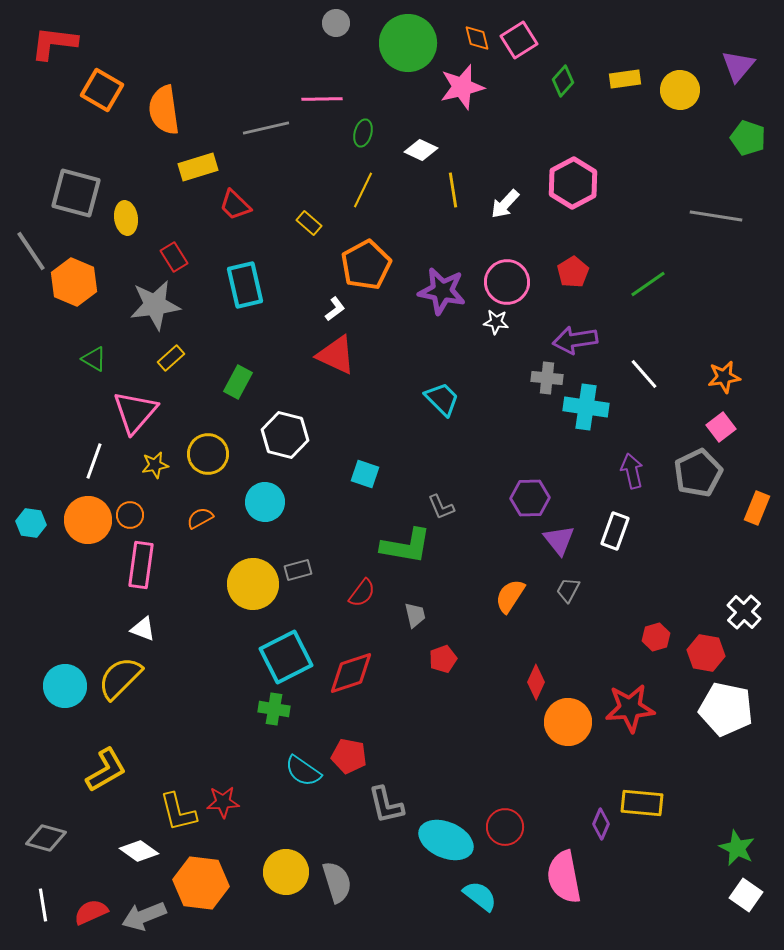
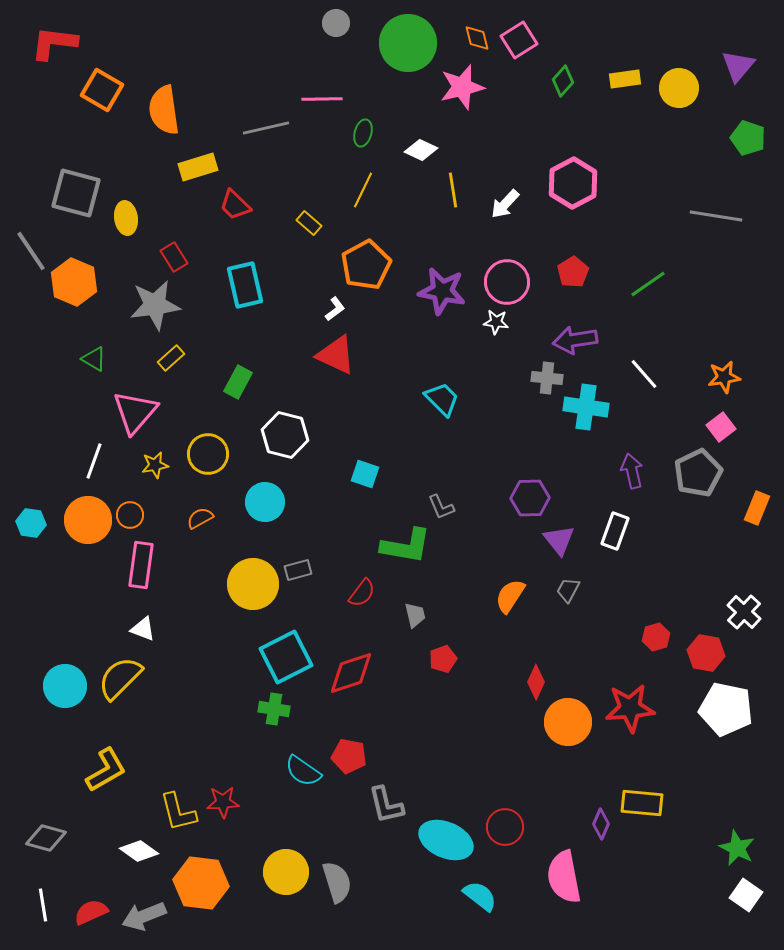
yellow circle at (680, 90): moved 1 px left, 2 px up
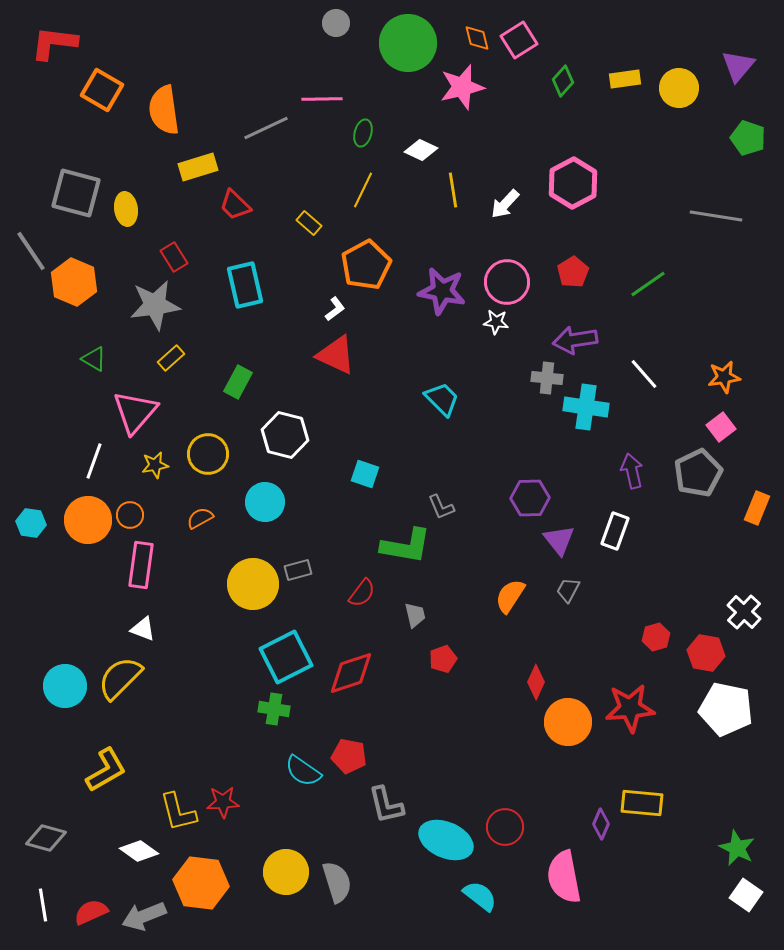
gray line at (266, 128): rotated 12 degrees counterclockwise
yellow ellipse at (126, 218): moved 9 px up
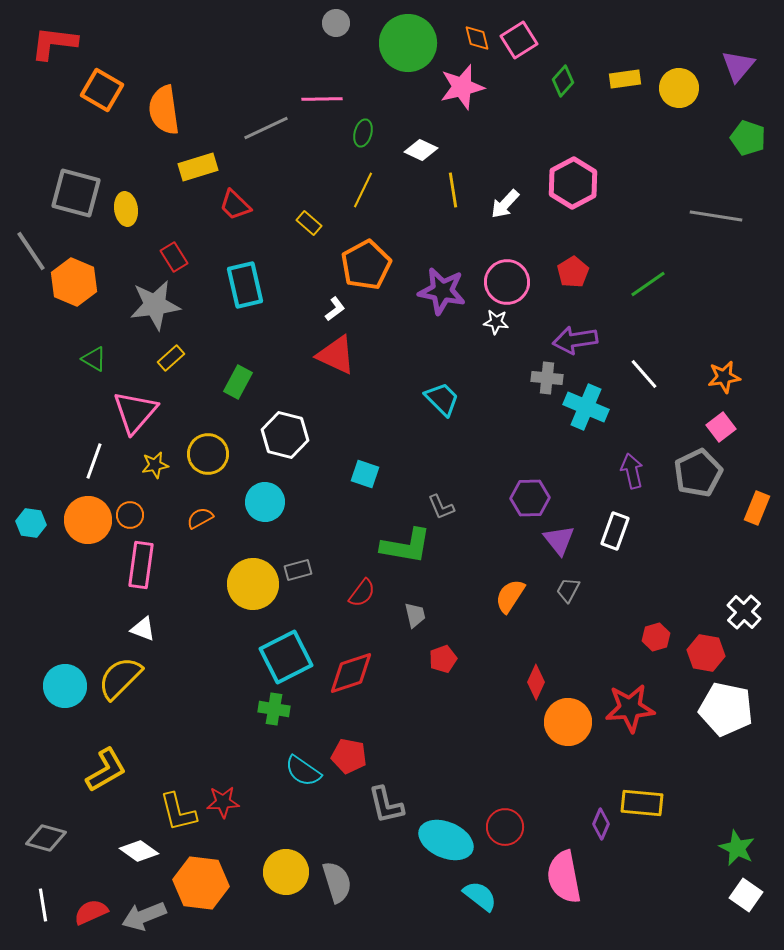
cyan cross at (586, 407): rotated 15 degrees clockwise
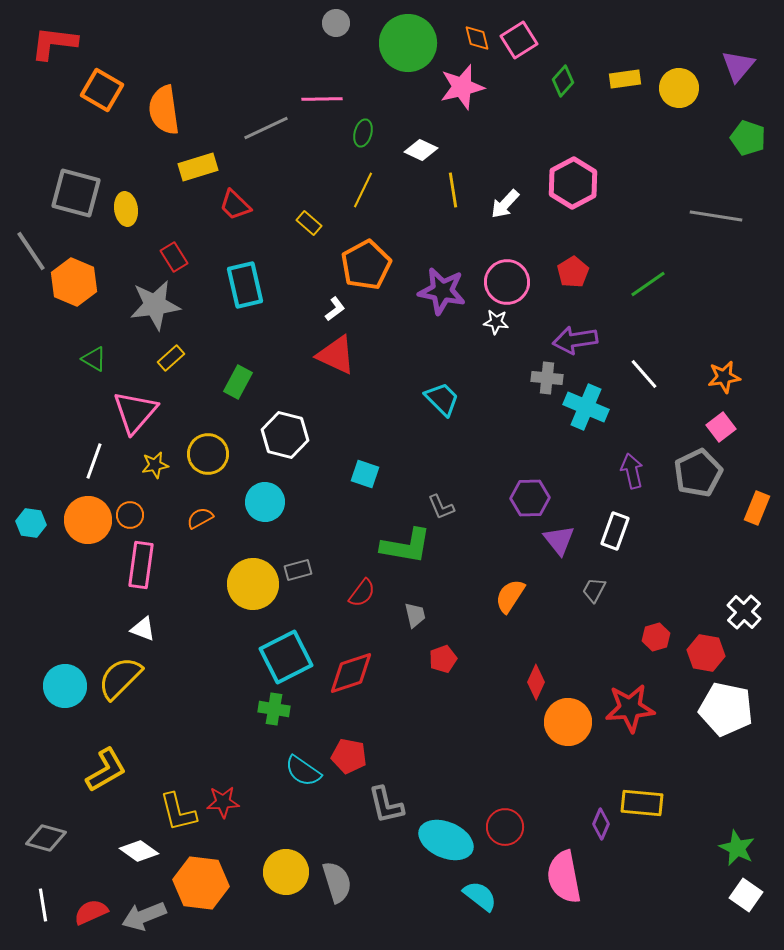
gray trapezoid at (568, 590): moved 26 px right
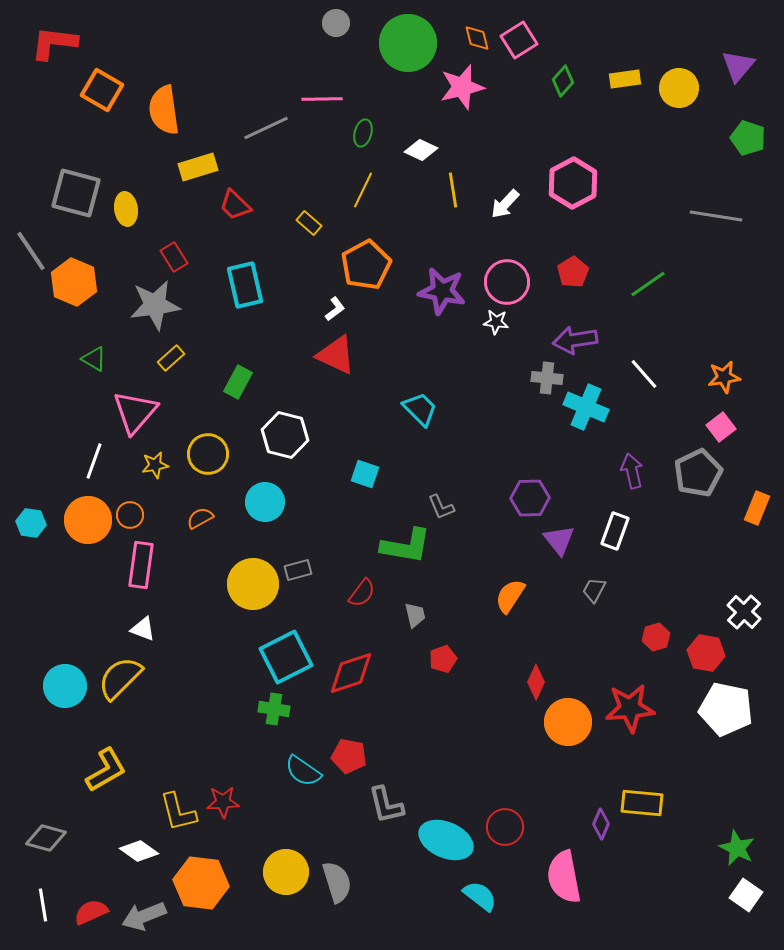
cyan trapezoid at (442, 399): moved 22 px left, 10 px down
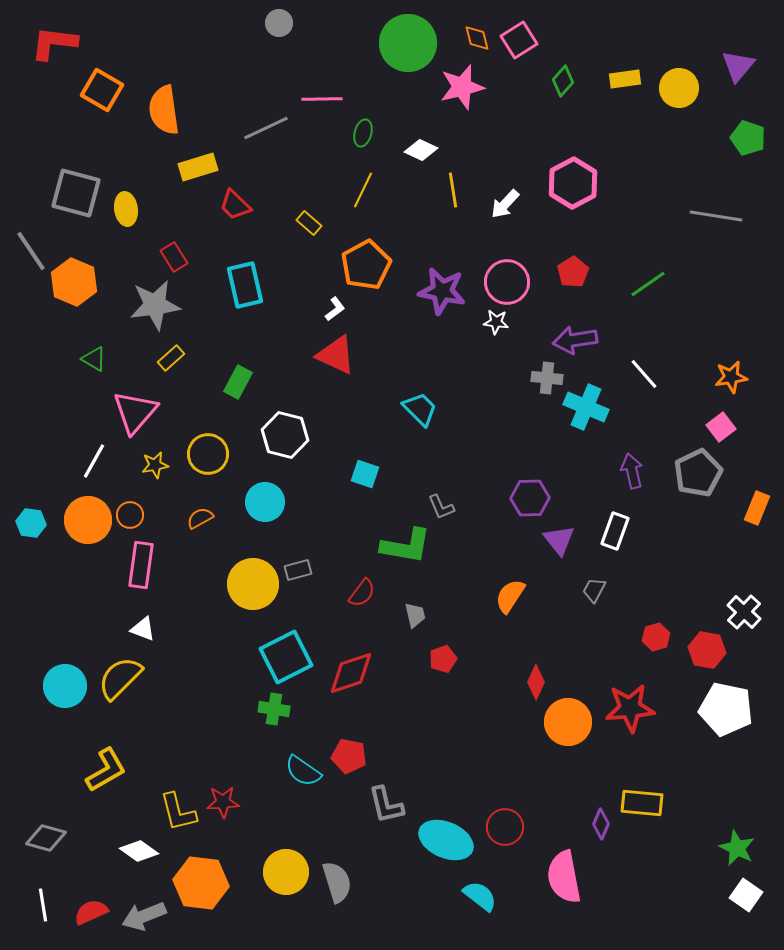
gray circle at (336, 23): moved 57 px left
orange star at (724, 377): moved 7 px right
white line at (94, 461): rotated 9 degrees clockwise
red hexagon at (706, 653): moved 1 px right, 3 px up
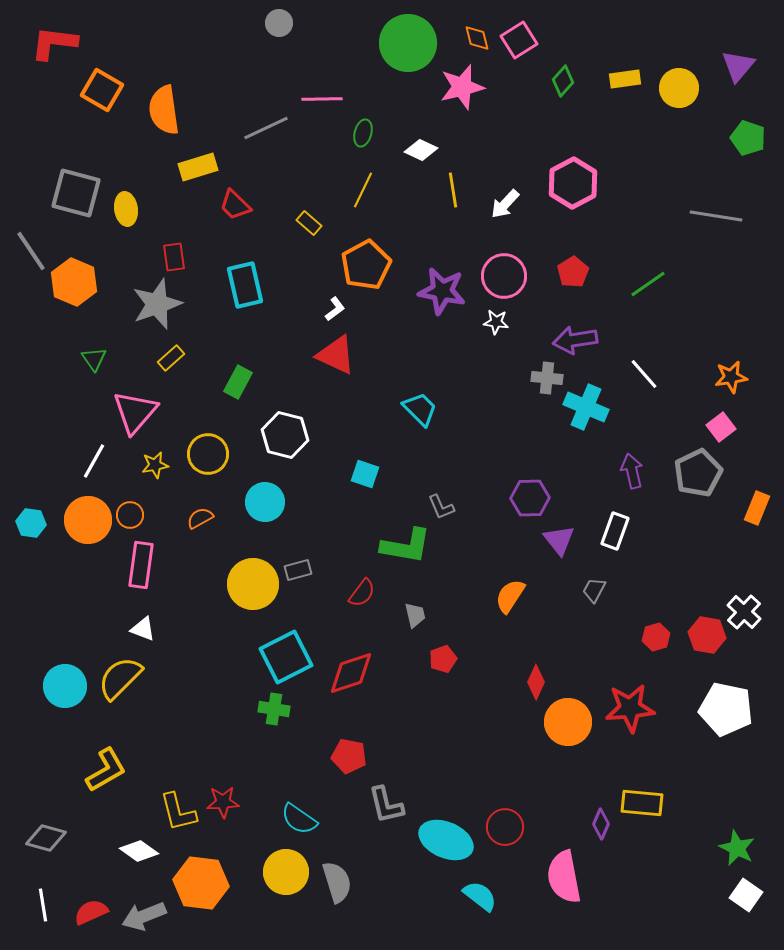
red rectangle at (174, 257): rotated 24 degrees clockwise
pink circle at (507, 282): moved 3 px left, 6 px up
gray star at (155, 305): moved 2 px right, 1 px up; rotated 12 degrees counterclockwise
green triangle at (94, 359): rotated 24 degrees clockwise
red hexagon at (707, 650): moved 15 px up
cyan semicircle at (303, 771): moved 4 px left, 48 px down
